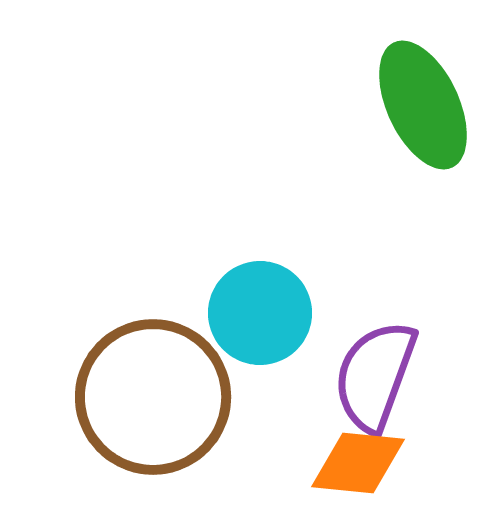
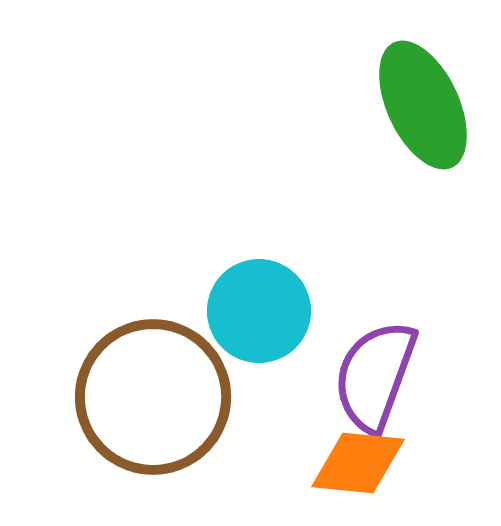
cyan circle: moved 1 px left, 2 px up
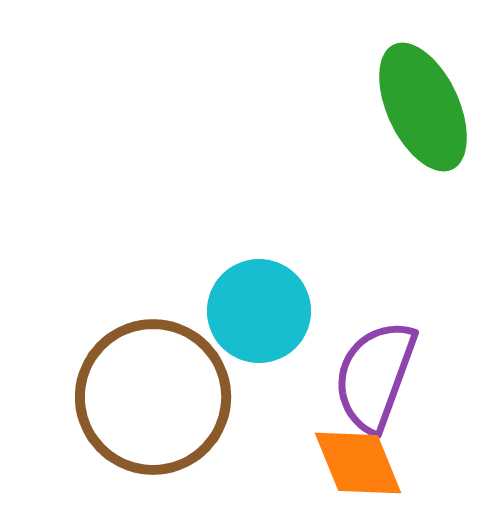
green ellipse: moved 2 px down
orange diamond: rotated 62 degrees clockwise
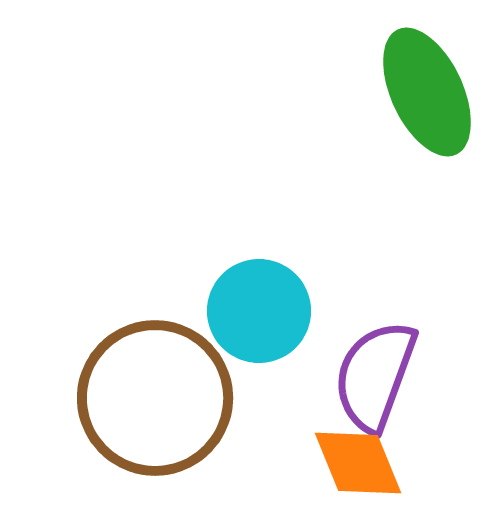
green ellipse: moved 4 px right, 15 px up
brown circle: moved 2 px right, 1 px down
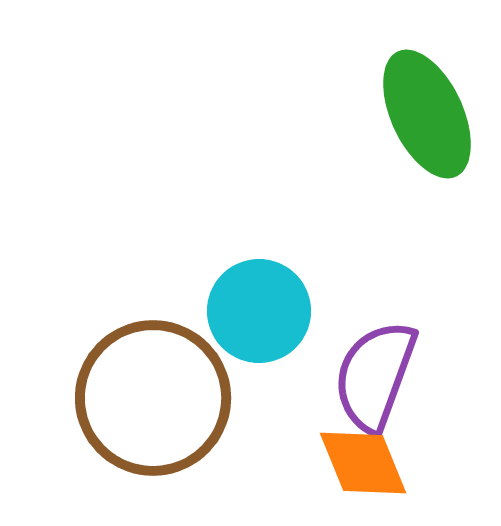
green ellipse: moved 22 px down
brown circle: moved 2 px left
orange diamond: moved 5 px right
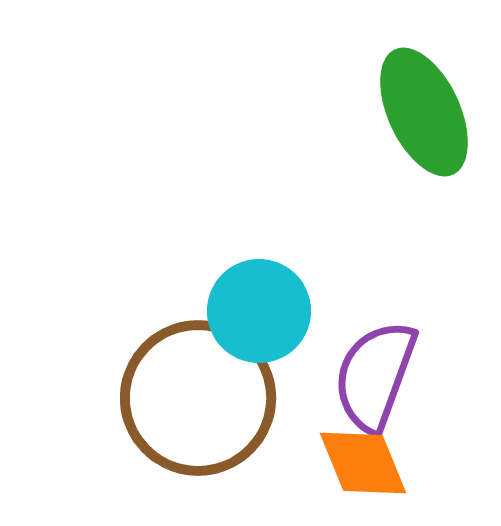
green ellipse: moved 3 px left, 2 px up
brown circle: moved 45 px right
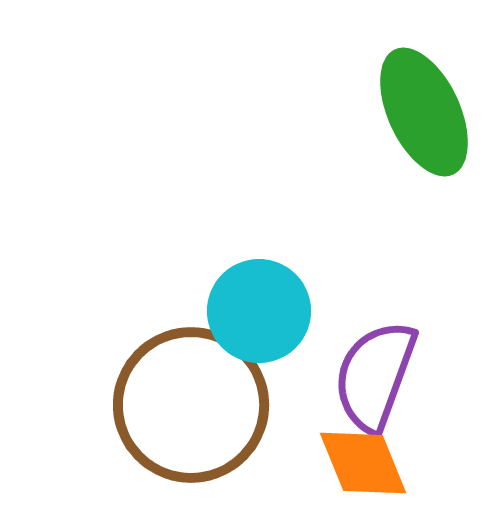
brown circle: moved 7 px left, 7 px down
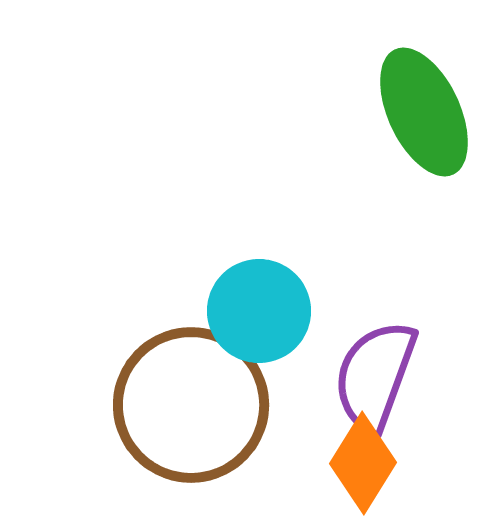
orange diamond: rotated 54 degrees clockwise
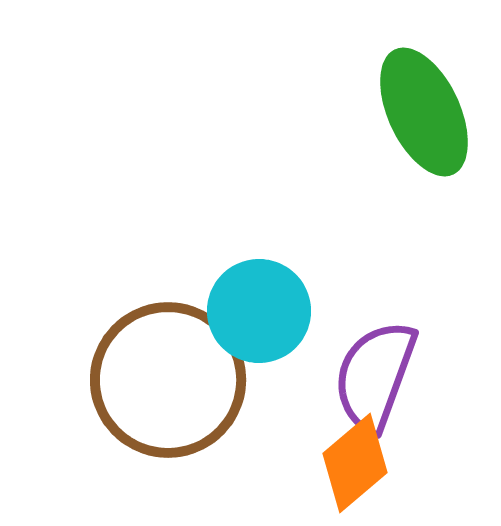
brown circle: moved 23 px left, 25 px up
orange diamond: moved 8 px left; rotated 18 degrees clockwise
